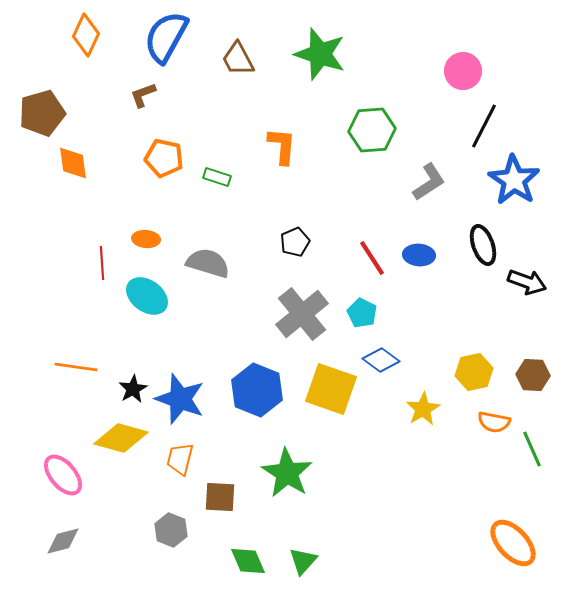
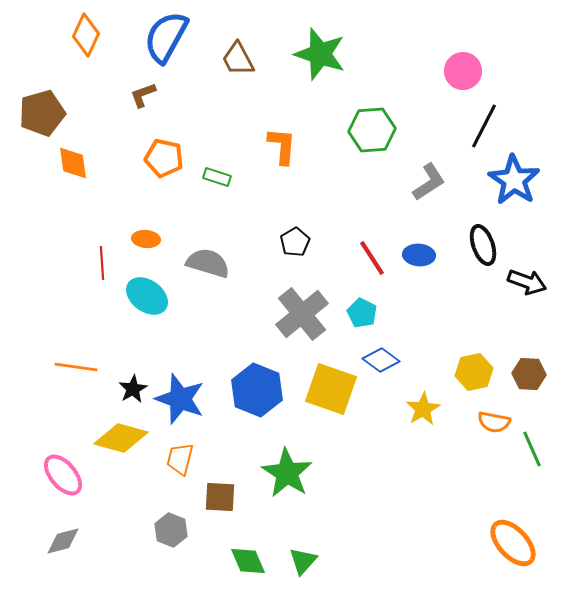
black pentagon at (295, 242): rotated 8 degrees counterclockwise
brown hexagon at (533, 375): moved 4 px left, 1 px up
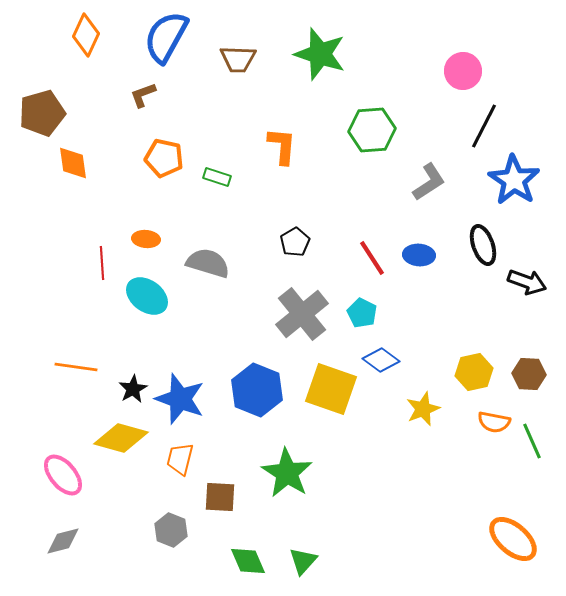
brown trapezoid at (238, 59): rotated 60 degrees counterclockwise
yellow star at (423, 409): rotated 8 degrees clockwise
green line at (532, 449): moved 8 px up
orange ellipse at (513, 543): moved 4 px up; rotated 6 degrees counterclockwise
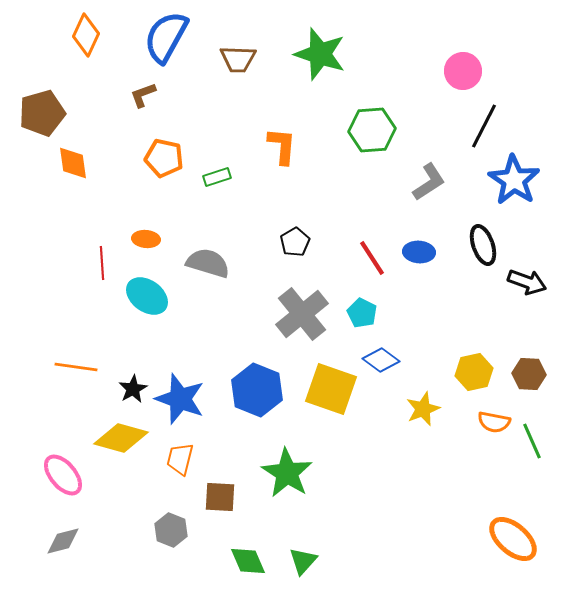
green rectangle at (217, 177): rotated 36 degrees counterclockwise
blue ellipse at (419, 255): moved 3 px up
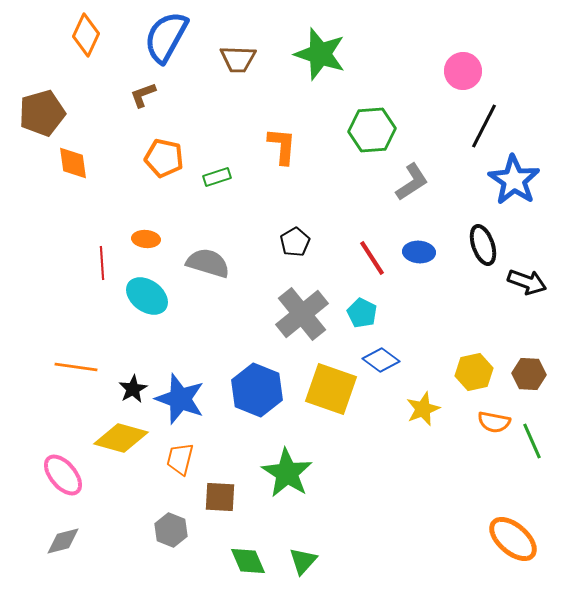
gray L-shape at (429, 182): moved 17 px left
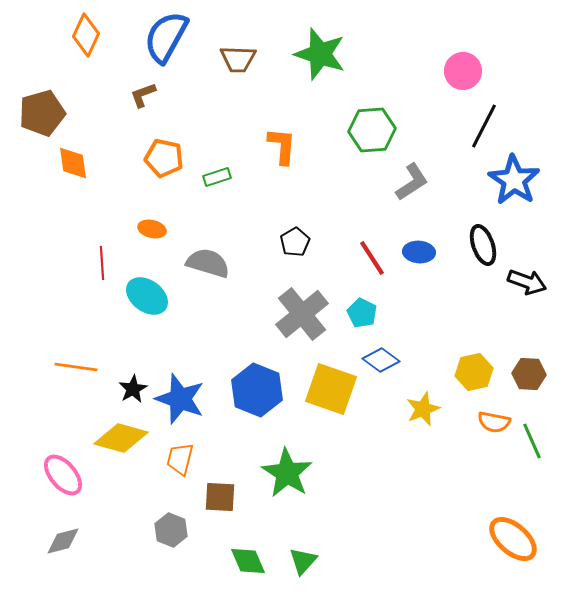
orange ellipse at (146, 239): moved 6 px right, 10 px up; rotated 8 degrees clockwise
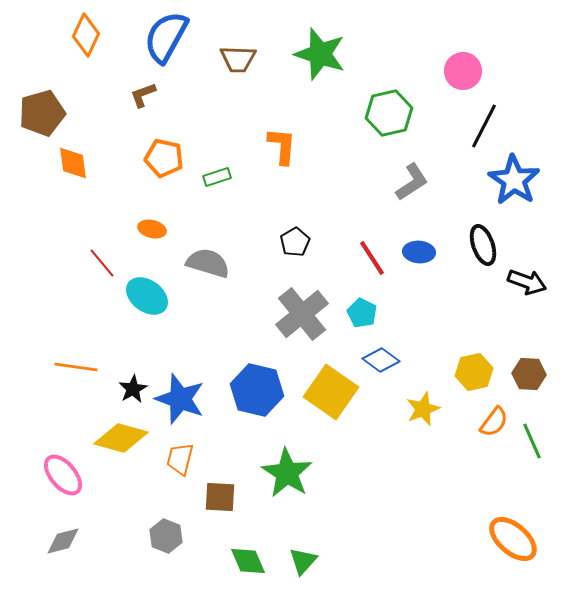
green hexagon at (372, 130): moved 17 px right, 17 px up; rotated 9 degrees counterclockwise
red line at (102, 263): rotated 36 degrees counterclockwise
yellow square at (331, 389): moved 3 px down; rotated 16 degrees clockwise
blue hexagon at (257, 390): rotated 9 degrees counterclockwise
orange semicircle at (494, 422): rotated 64 degrees counterclockwise
gray hexagon at (171, 530): moved 5 px left, 6 px down
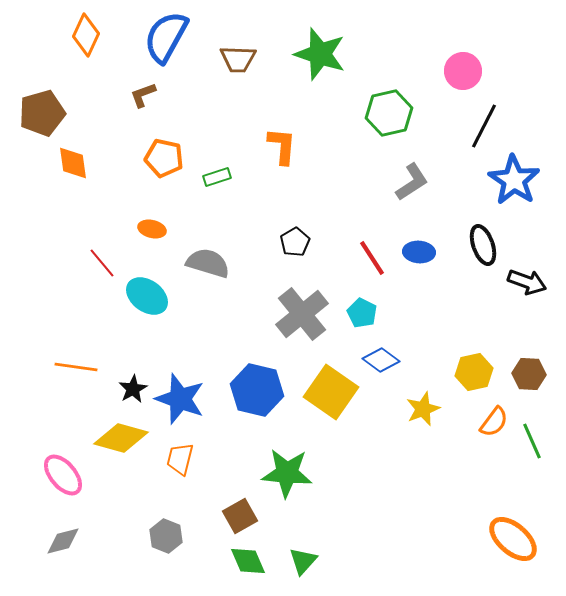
green star at (287, 473): rotated 27 degrees counterclockwise
brown square at (220, 497): moved 20 px right, 19 px down; rotated 32 degrees counterclockwise
